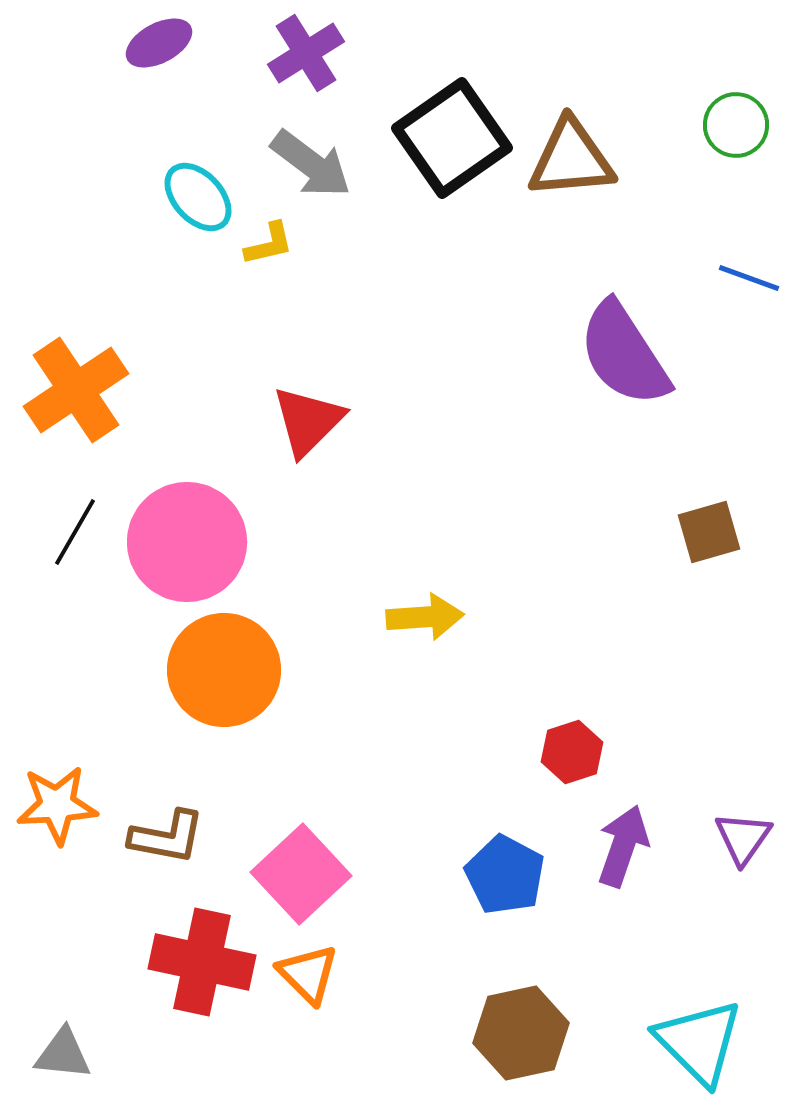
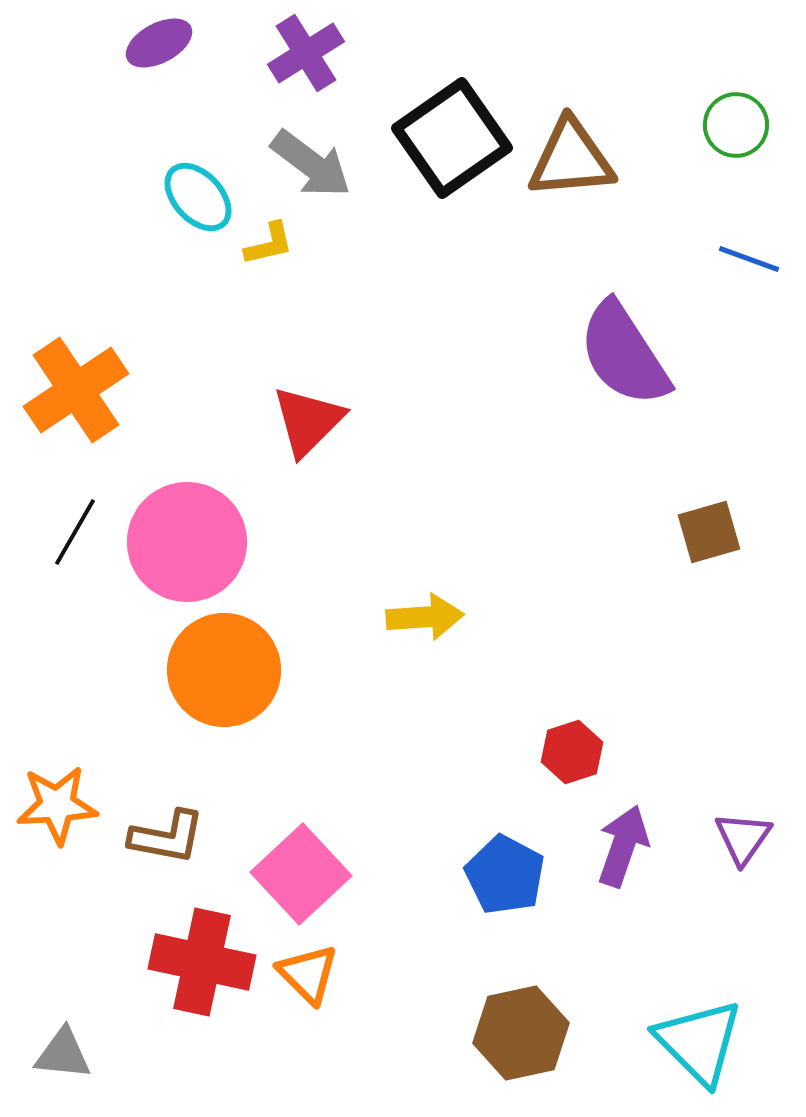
blue line: moved 19 px up
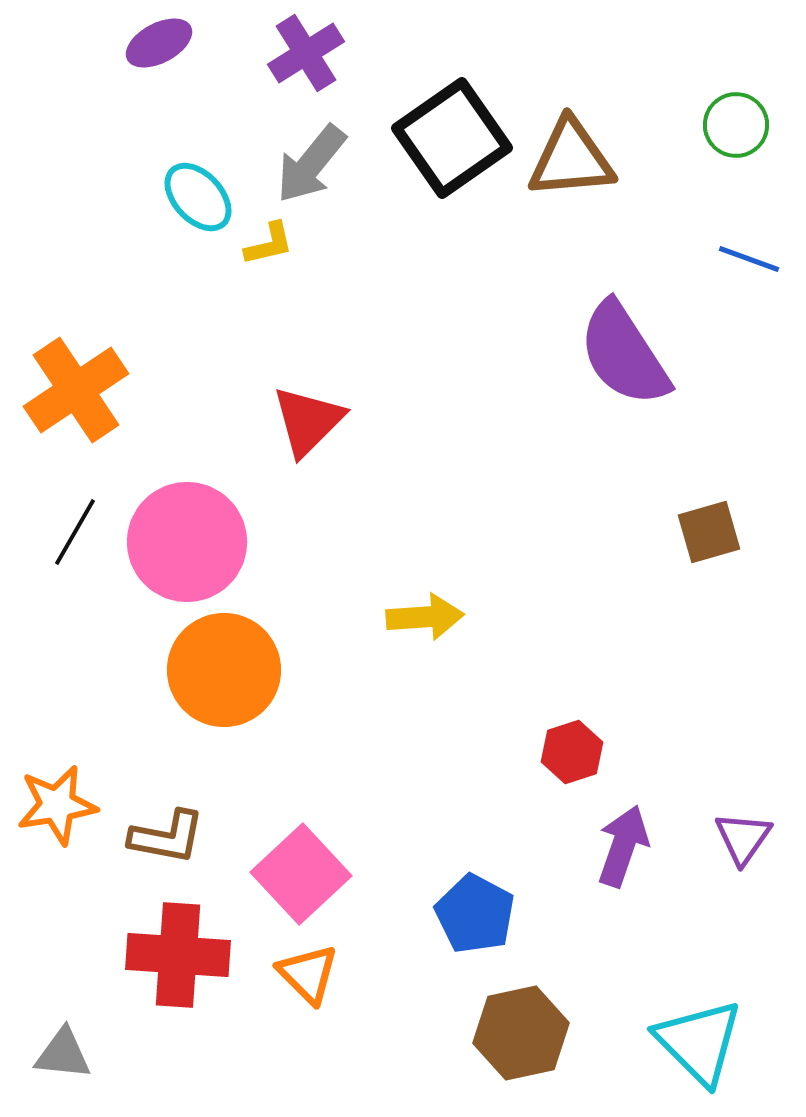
gray arrow: rotated 92 degrees clockwise
orange star: rotated 6 degrees counterclockwise
blue pentagon: moved 30 px left, 39 px down
red cross: moved 24 px left, 7 px up; rotated 8 degrees counterclockwise
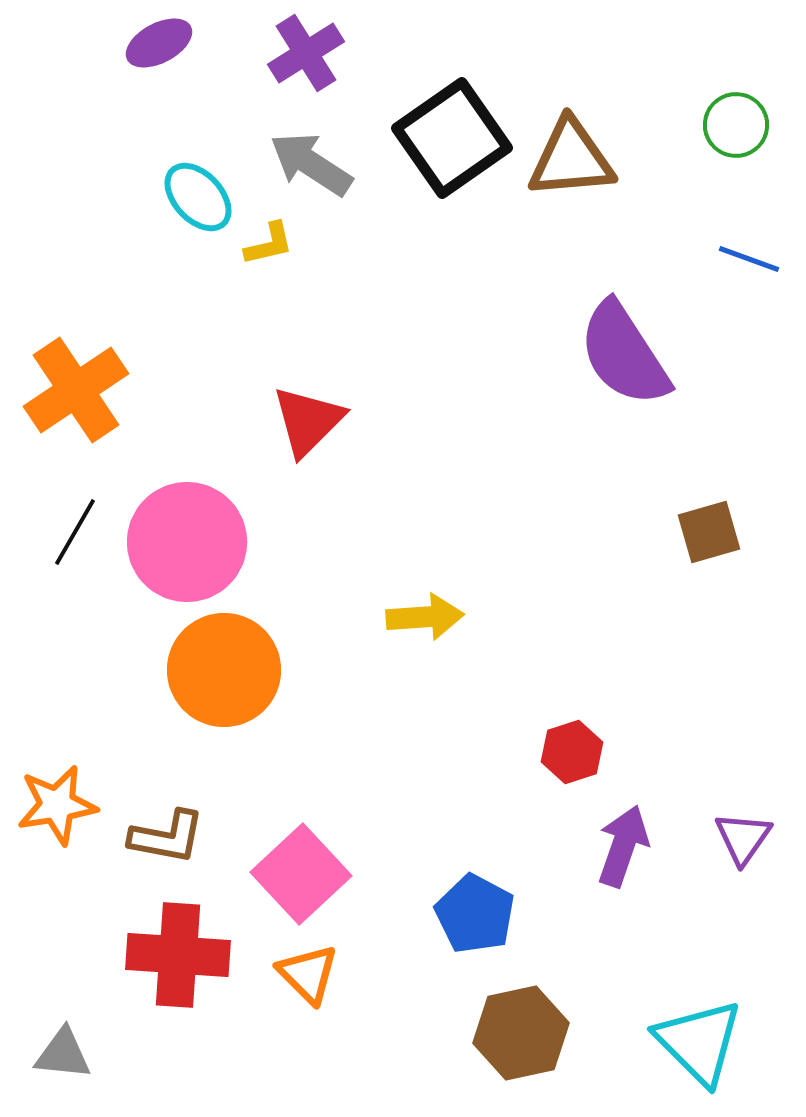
gray arrow: rotated 84 degrees clockwise
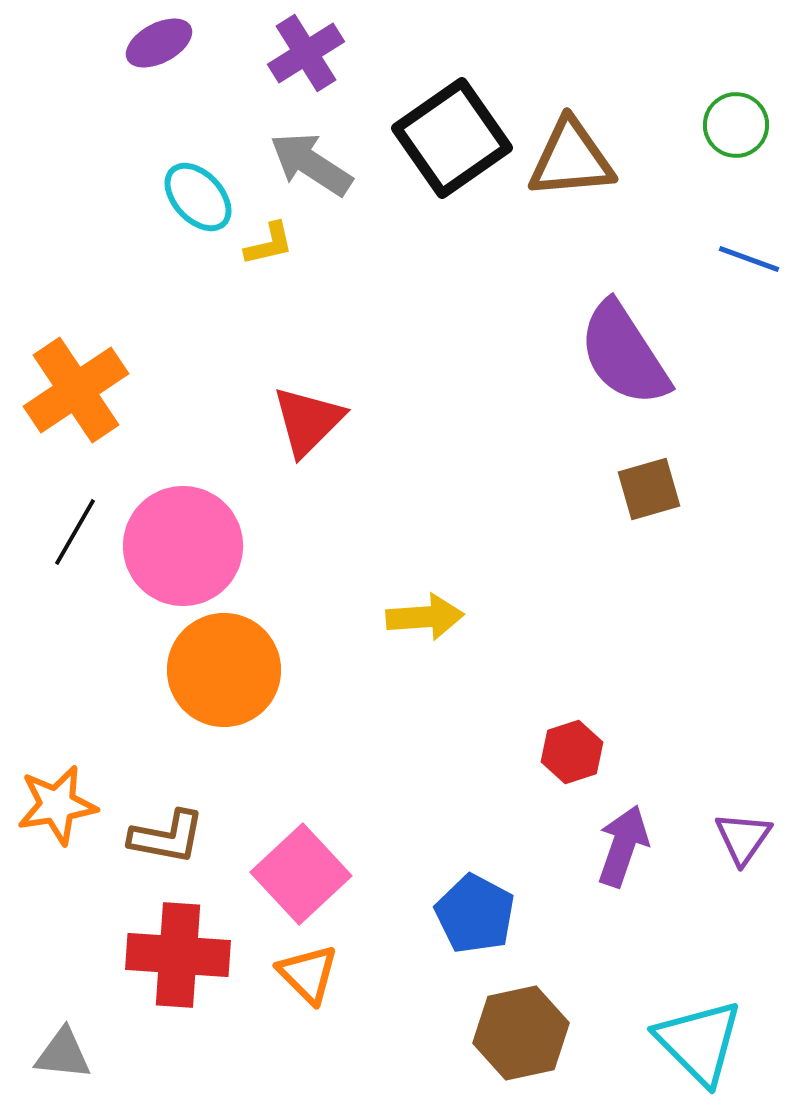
brown square: moved 60 px left, 43 px up
pink circle: moved 4 px left, 4 px down
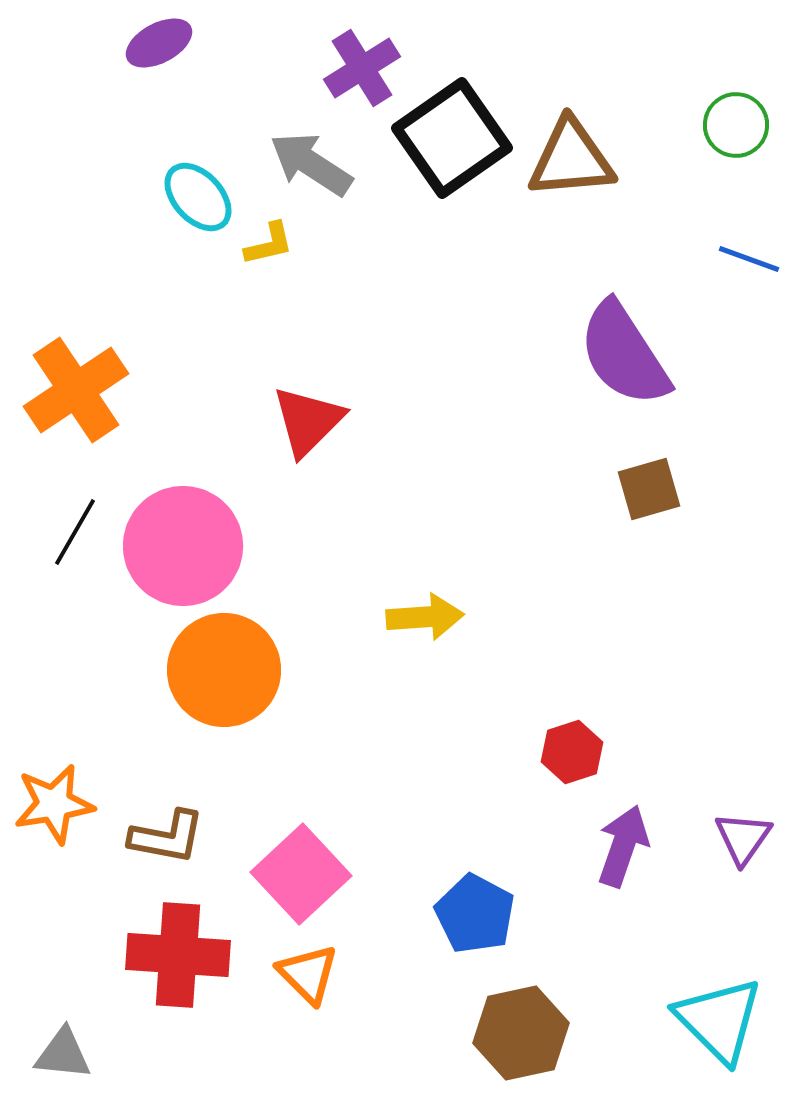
purple cross: moved 56 px right, 15 px down
orange star: moved 3 px left, 1 px up
cyan triangle: moved 20 px right, 22 px up
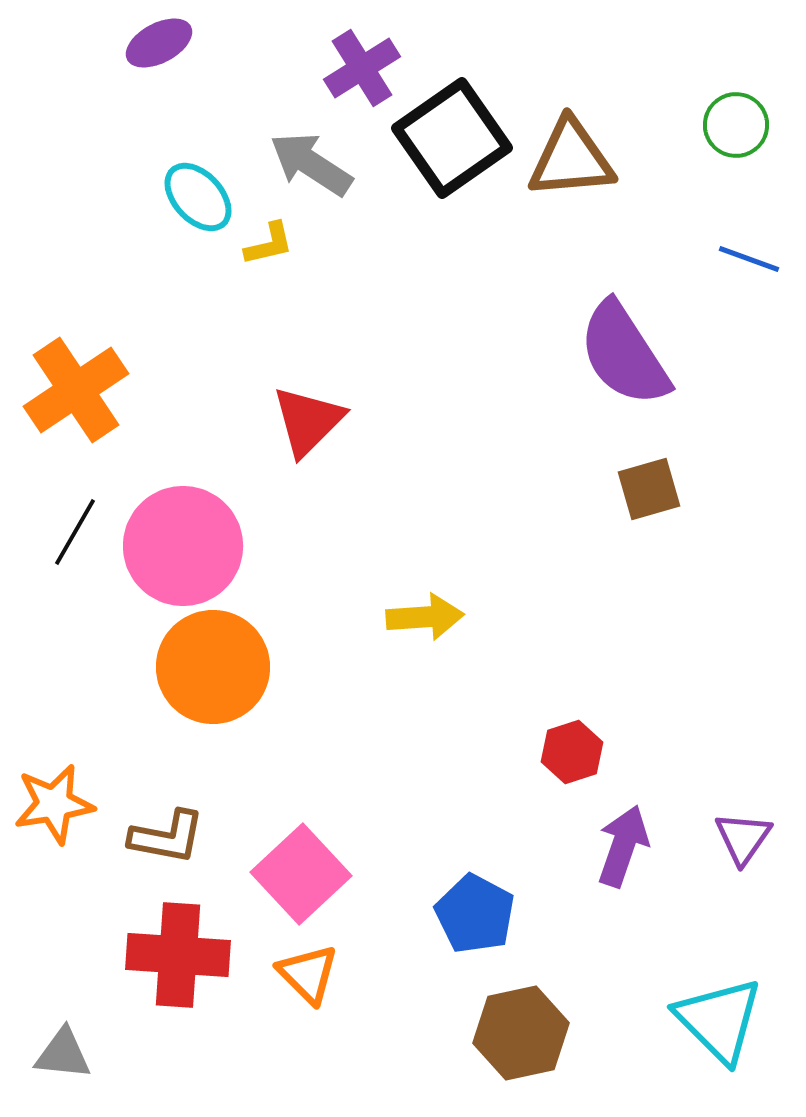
orange circle: moved 11 px left, 3 px up
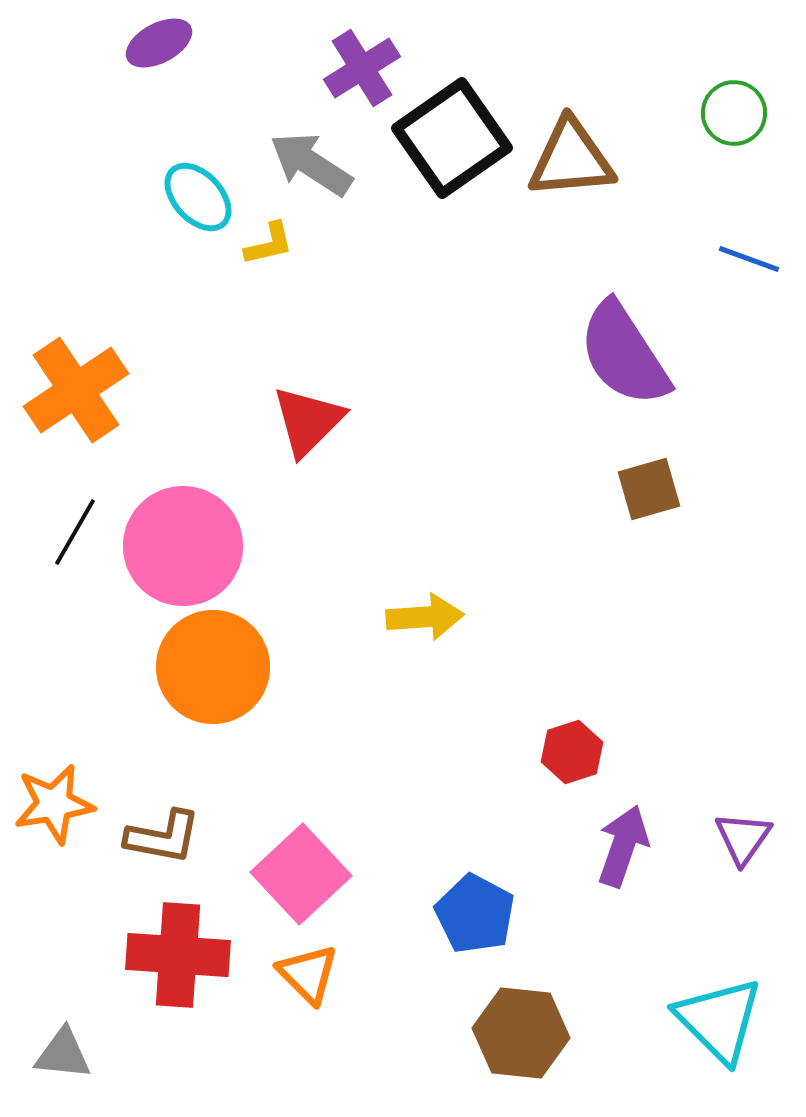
green circle: moved 2 px left, 12 px up
brown L-shape: moved 4 px left
brown hexagon: rotated 18 degrees clockwise
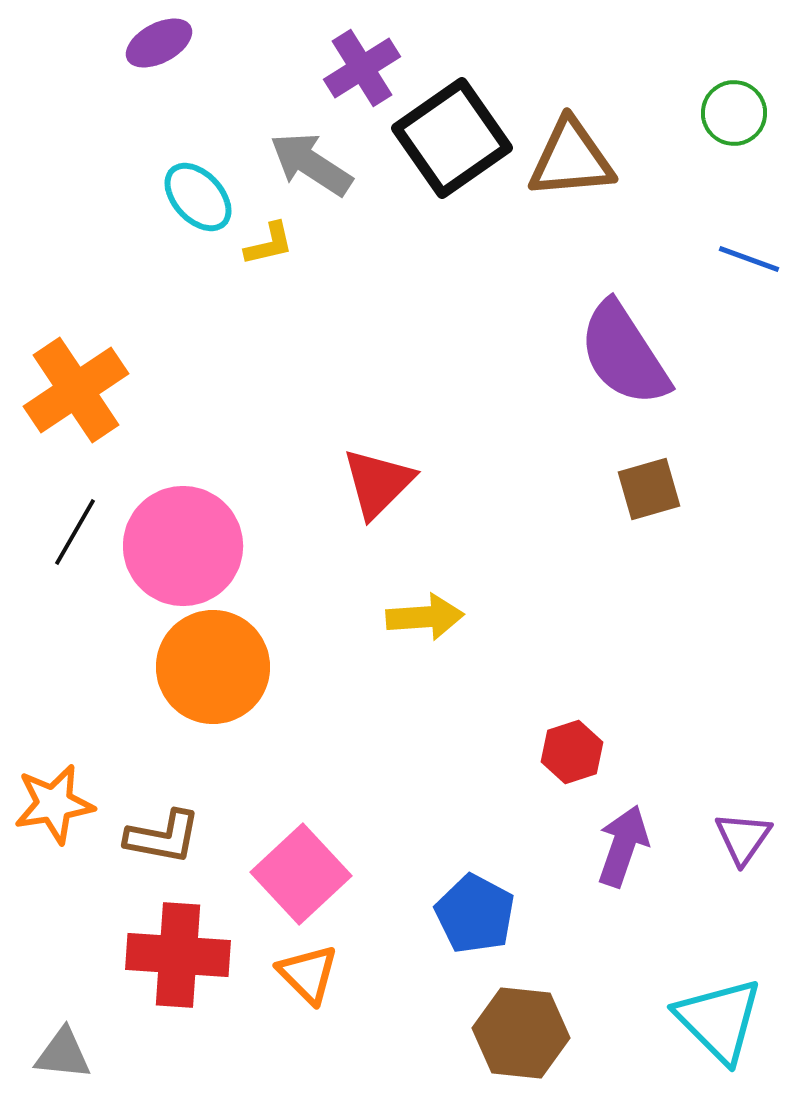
red triangle: moved 70 px right, 62 px down
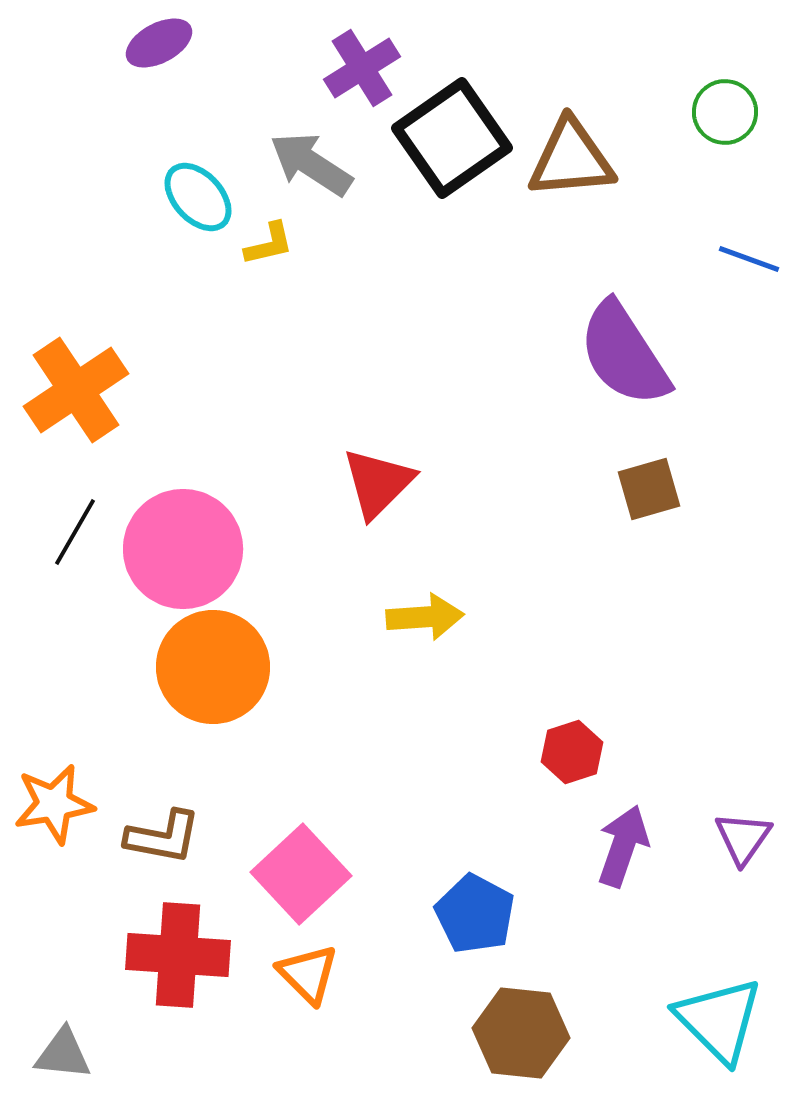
green circle: moved 9 px left, 1 px up
pink circle: moved 3 px down
